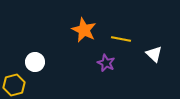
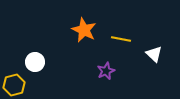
purple star: moved 8 px down; rotated 24 degrees clockwise
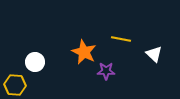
orange star: moved 22 px down
purple star: rotated 24 degrees clockwise
yellow hexagon: moved 1 px right; rotated 20 degrees clockwise
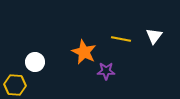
white triangle: moved 18 px up; rotated 24 degrees clockwise
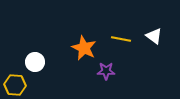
white triangle: rotated 30 degrees counterclockwise
orange star: moved 4 px up
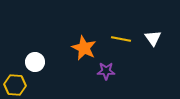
white triangle: moved 1 px left, 2 px down; rotated 18 degrees clockwise
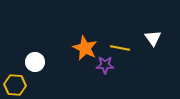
yellow line: moved 1 px left, 9 px down
orange star: moved 1 px right
purple star: moved 1 px left, 6 px up
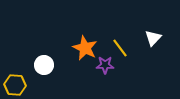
white triangle: rotated 18 degrees clockwise
yellow line: rotated 42 degrees clockwise
white circle: moved 9 px right, 3 px down
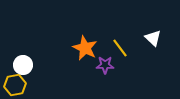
white triangle: rotated 30 degrees counterclockwise
white circle: moved 21 px left
yellow hexagon: rotated 15 degrees counterclockwise
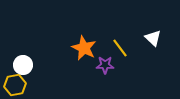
orange star: moved 1 px left
